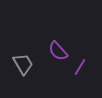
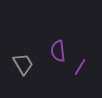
purple semicircle: rotated 35 degrees clockwise
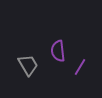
gray trapezoid: moved 5 px right, 1 px down
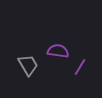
purple semicircle: rotated 105 degrees clockwise
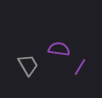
purple semicircle: moved 1 px right, 2 px up
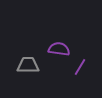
gray trapezoid: rotated 60 degrees counterclockwise
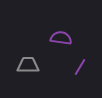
purple semicircle: moved 2 px right, 11 px up
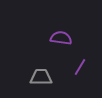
gray trapezoid: moved 13 px right, 12 px down
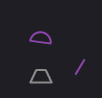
purple semicircle: moved 20 px left
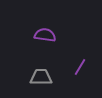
purple semicircle: moved 4 px right, 3 px up
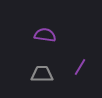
gray trapezoid: moved 1 px right, 3 px up
